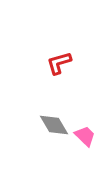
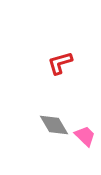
red L-shape: moved 1 px right
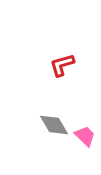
red L-shape: moved 2 px right, 2 px down
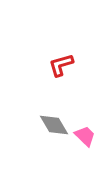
red L-shape: moved 1 px left
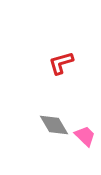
red L-shape: moved 2 px up
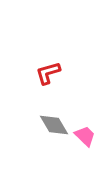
red L-shape: moved 13 px left, 10 px down
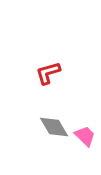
gray diamond: moved 2 px down
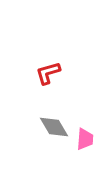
pink trapezoid: moved 3 px down; rotated 50 degrees clockwise
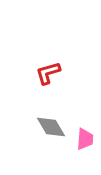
gray diamond: moved 3 px left
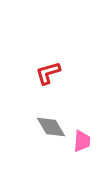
pink trapezoid: moved 3 px left, 2 px down
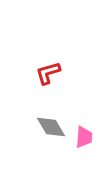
pink trapezoid: moved 2 px right, 4 px up
